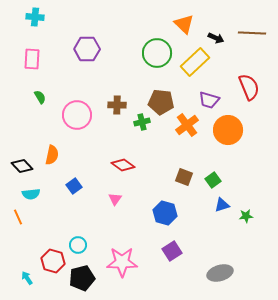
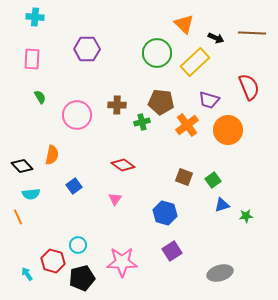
cyan arrow: moved 4 px up
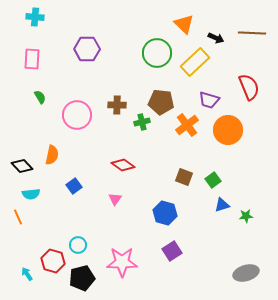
gray ellipse: moved 26 px right
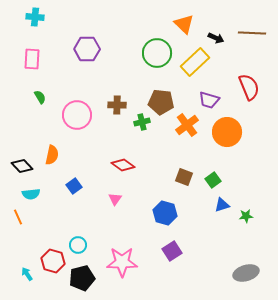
orange circle: moved 1 px left, 2 px down
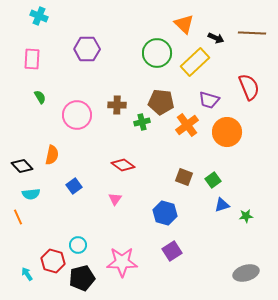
cyan cross: moved 4 px right, 1 px up; rotated 18 degrees clockwise
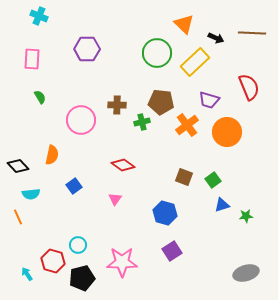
pink circle: moved 4 px right, 5 px down
black diamond: moved 4 px left
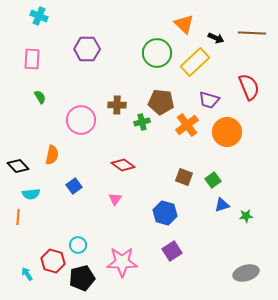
orange line: rotated 28 degrees clockwise
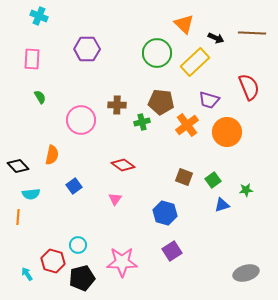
green star: moved 26 px up
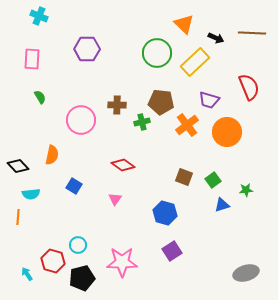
blue square: rotated 21 degrees counterclockwise
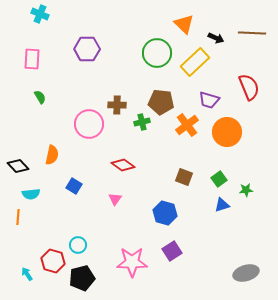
cyan cross: moved 1 px right, 2 px up
pink circle: moved 8 px right, 4 px down
green square: moved 6 px right, 1 px up
pink star: moved 10 px right
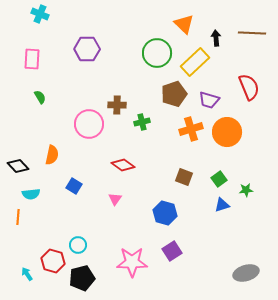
black arrow: rotated 119 degrees counterclockwise
brown pentagon: moved 13 px right, 8 px up; rotated 25 degrees counterclockwise
orange cross: moved 4 px right, 4 px down; rotated 20 degrees clockwise
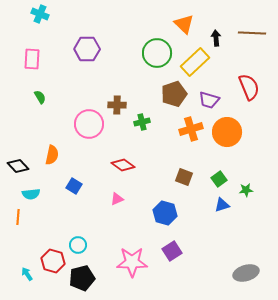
pink triangle: moved 2 px right; rotated 32 degrees clockwise
